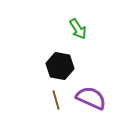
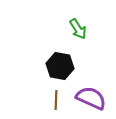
brown line: rotated 18 degrees clockwise
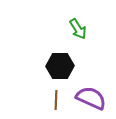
black hexagon: rotated 12 degrees counterclockwise
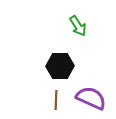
green arrow: moved 3 px up
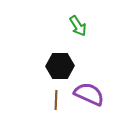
purple semicircle: moved 2 px left, 4 px up
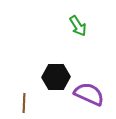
black hexagon: moved 4 px left, 11 px down
brown line: moved 32 px left, 3 px down
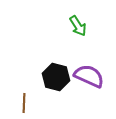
black hexagon: rotated 16 degrees clockwise
purple semicircle: moved 18 px up
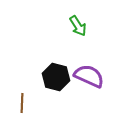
brown line: moved 2 px left
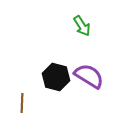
green arrow: moved 4 px right
purple semicircle: rotated 8 degrees clockwise
